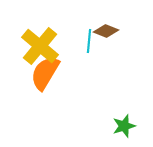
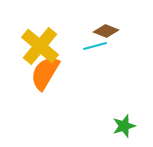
cyan line: moved 6 px right, 5 px down; rotated 70 degrees clockwise
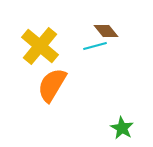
brown diamond: rotated 30 degrees clockwise
orange semicircle: moved 7 px right, 12 px down
green star: moved 2 px left, 2 px down; rotated 25 degrees counterclockwise
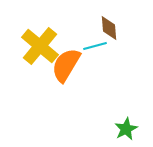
brown diamond: moved 3 px right, 3 px up; rotated 35 degrees clockwise
orange semicircle: moved 14 px right, 20 px up
green star: moved 4 px right, 1 px down; rotated 15 degrees clockwise
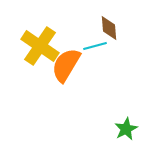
yellow cross: rotated 6 degrees counterclockwise
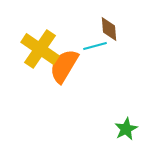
brown diamond: moved 1 px down
yellow cross: moved 3 px down
orange semicircle: moved 2 px left, 1 px down
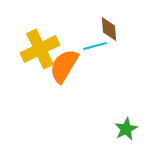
yellow cross: rotated 30 degrees clockwise
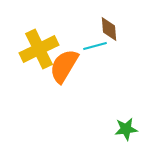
yellow cross: moved 1 px left
green star: rotated 20 degrees clockwise
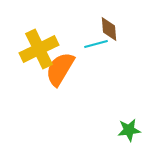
cyan line: moved 1 px right, 2 px up
orange semicircle: moved 4 px left, 3 px down
green star: moved 3 px right, 1 px down
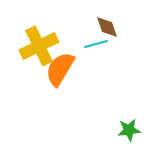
brown diamond: moved 2 px left, 2 px up; rotated 15 degrees counterclockwise
yellow cross: moved 3 px up
